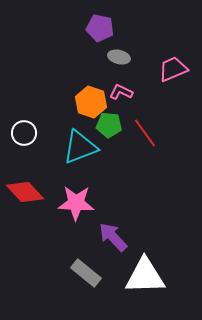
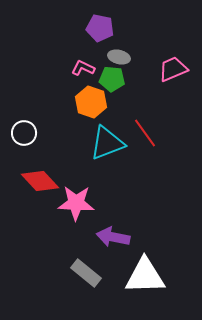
pink L-shape: moved 38 px left, 24 px up
green pentagon: moved 3 px right, 46 px up
cyan triangle: moved 27 px right, 4 px up
red diamond: moved 15 px right, 11 px up
purple arrow: rotated 36 degrees counterclockwise
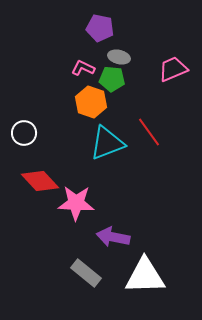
red line: moved 4 px right, 1 px up
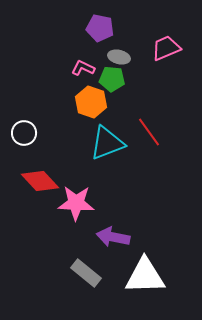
pink trapezoid: moved 7 px left, 21 px up
